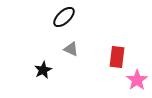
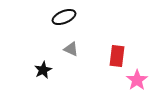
black ellipse: rotated 20 degrees clockwise
red rectangle: moved 1 px up
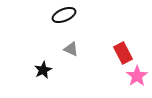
black ellipse: moved 2 px up
red rectangle: moved 6 px right, 3 px up; rotated 35 degrees counterclockwise
pink star: moved 4 px up
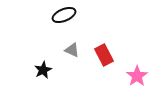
gray triangle: moved 1 px right, 1 px down
red rectangle: moved 19 px left, 2 px down
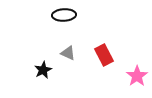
black ellipse: rotated 20 degrees clockwise
gray triangle: moved 4 px left, 3 px down
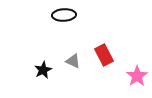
gray triangle: moved 5 px right, 8 px down
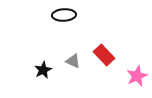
red rectangle: rotated 15 degrees counterclockwise
pink star: rotated 10 degrees clockwise
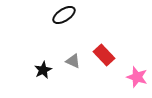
black ellipse: rotated 30 degrees counterclockwise
pink star: moved 1 px down; rotated 30 degrees counterclockwise
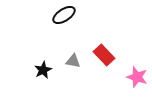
gray triangle: rotated 14 degrees counterclockwise
